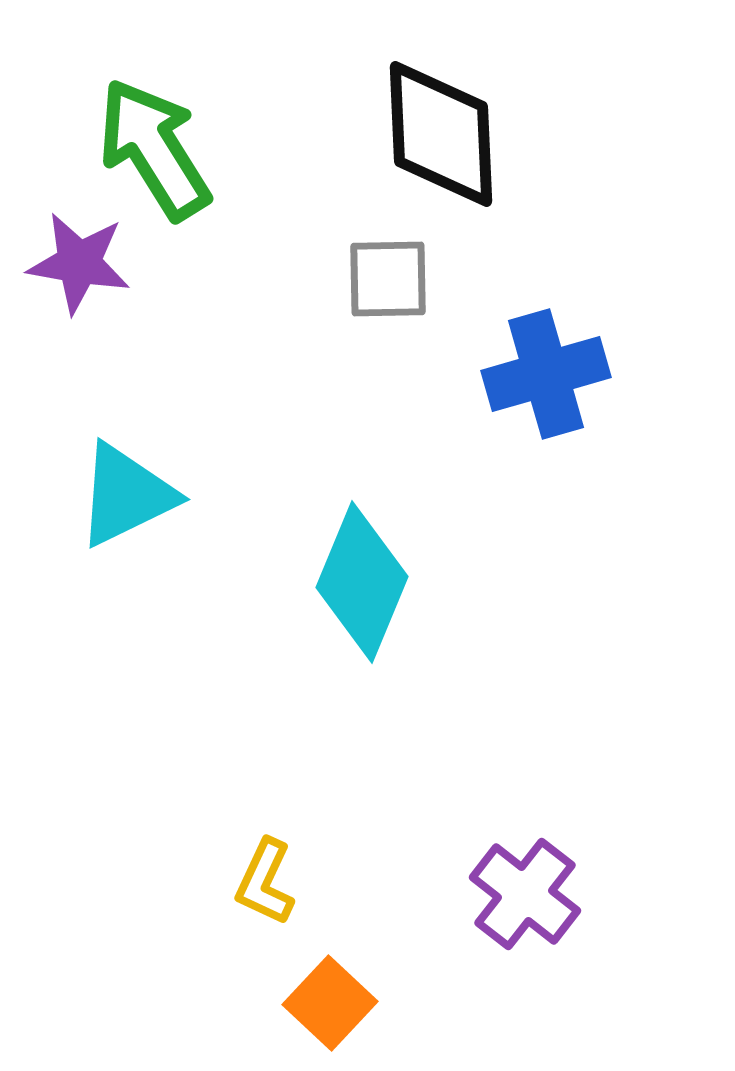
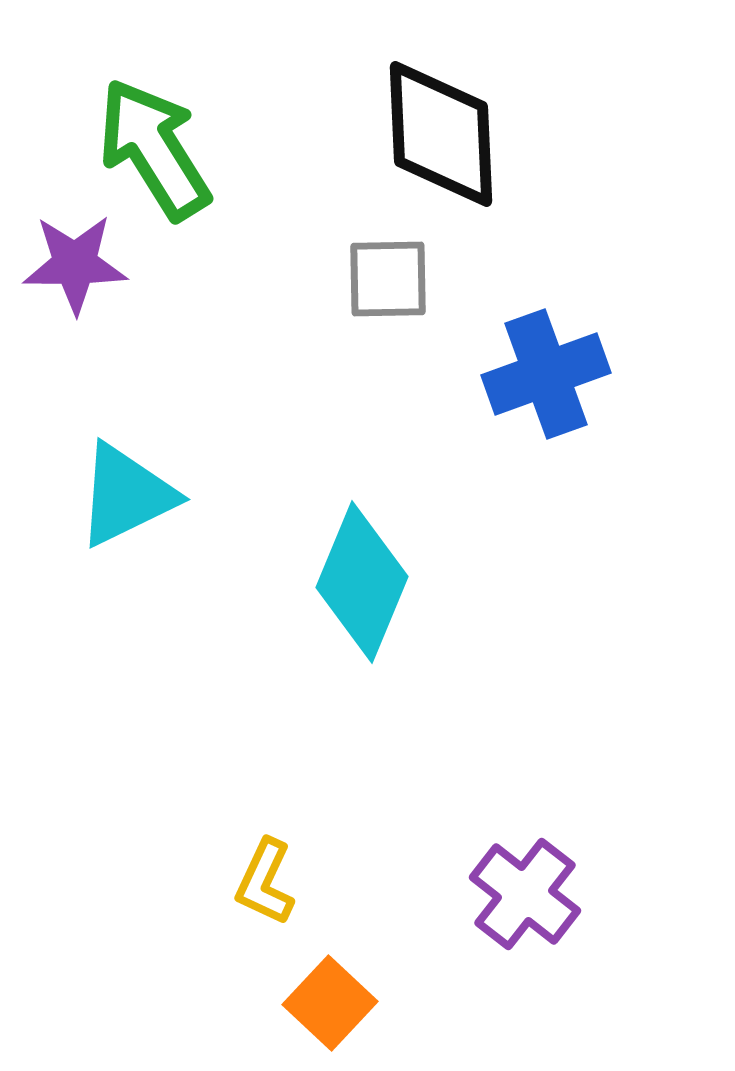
purple star: moved 4 px left, 1 px down; rotated 10 degrees counterclockwise
blue cross: rotated 4 degrees counterclockwise
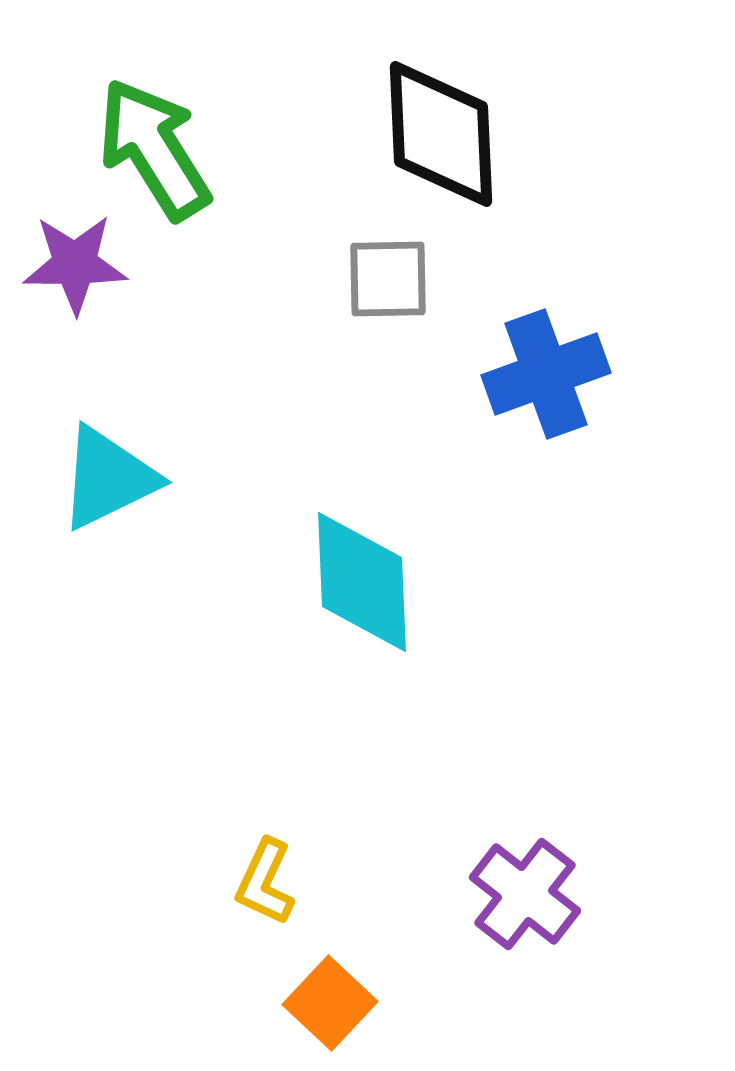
cyan triangle: moved 18 px left, 17 px up
cyan diamond: rotated 25 degrees counterclockwise
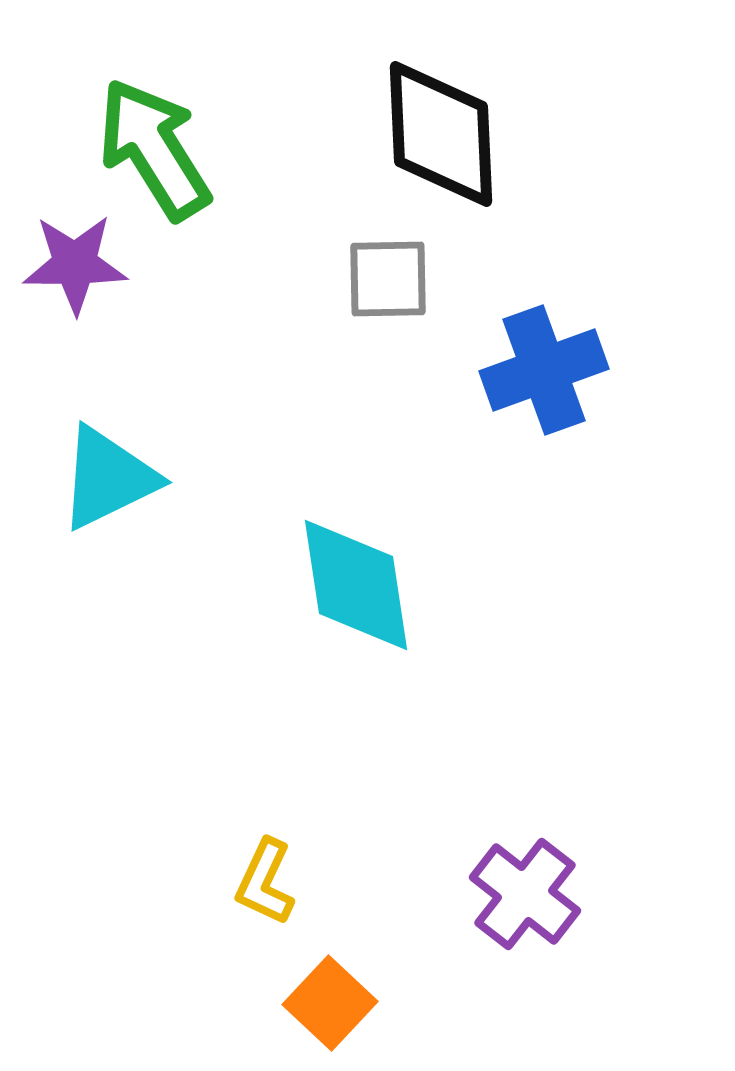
blue cross: moved 2 px left, 4 px up
cyan diamond: moved 6 px left, 3 px down; rotated 6 degrees counterclockwise
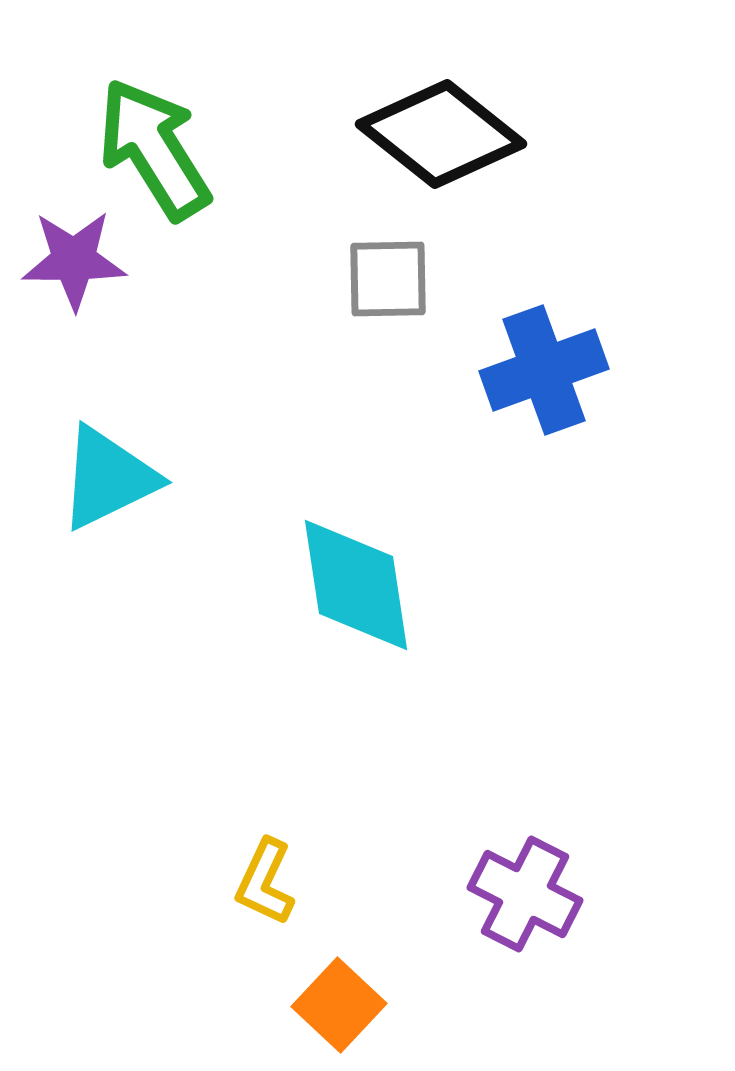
black diamond: rotated 49 degrees counterclockwise
purple star: moved 1 px left, 4 px up
purple cross: rotated 11 degrees counterclockwise
orange square: moved 9 px right, 2 px down
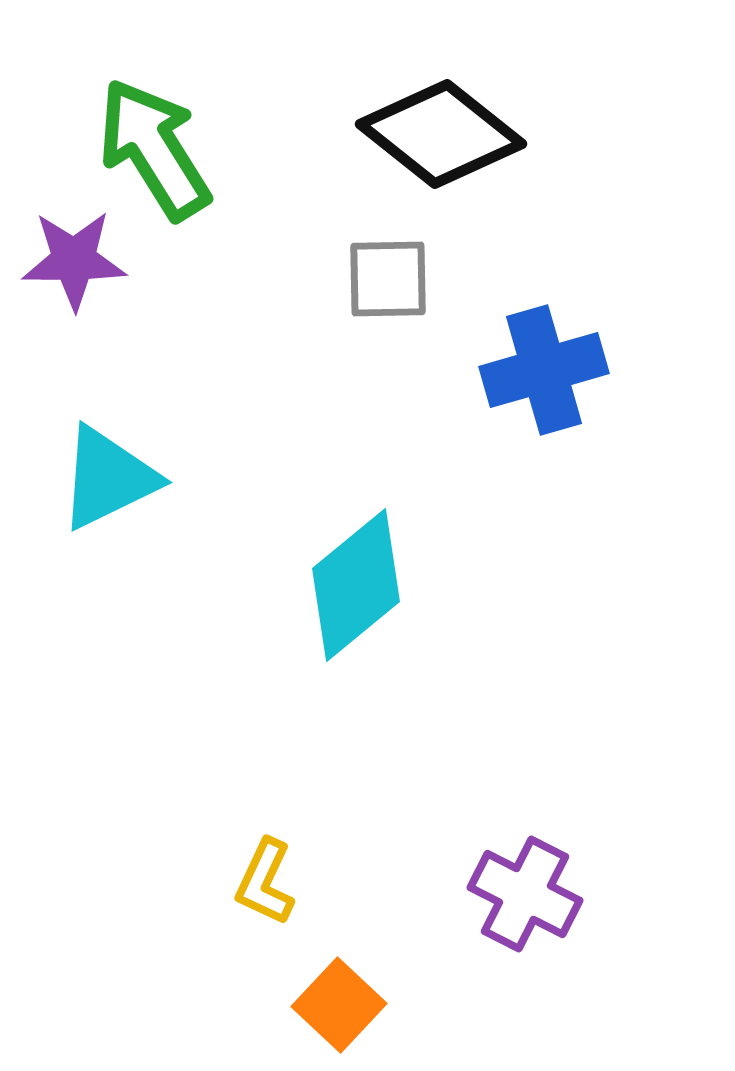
blue cross: rotated 4 degrees clockwise
cyan diamond: rotated 59 degrees clockwise
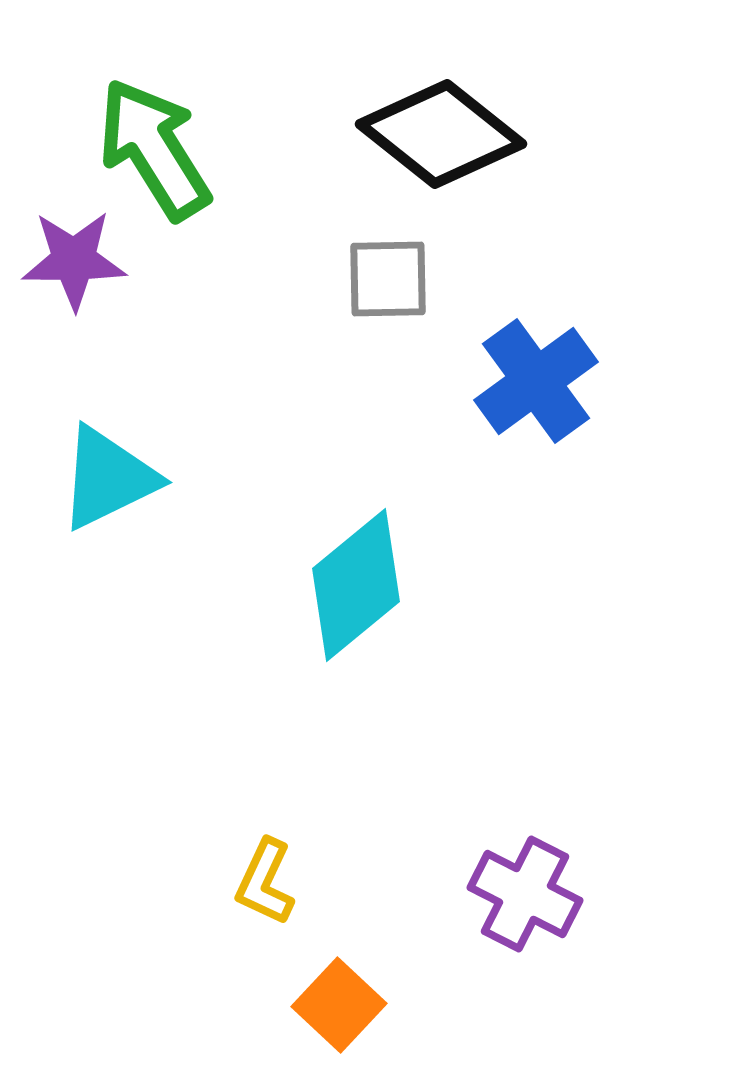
blue cross: moved 8 px left, 11 px down; rotated 20 degrees counterclockwise
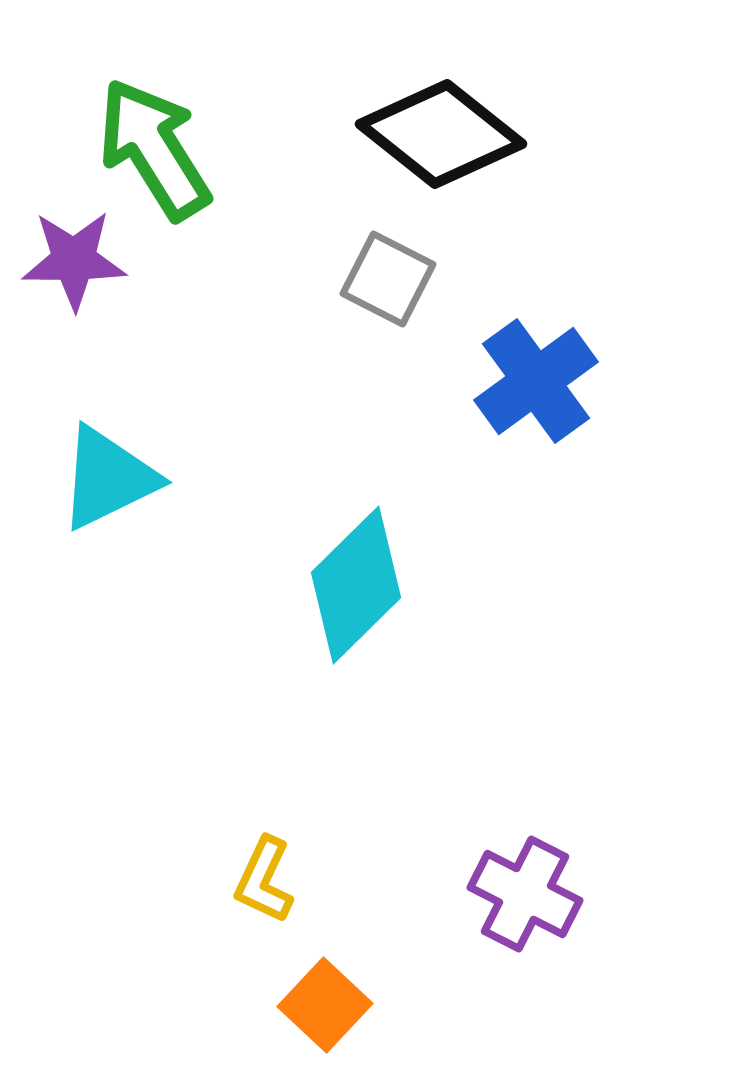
gray square: rotated 28 degrees clockwise
cyan diamond: rotated 5 degrees counterclockwise
yellow L-shape: moved 1 px left, 2 px up
orange square: moved 14 px left
